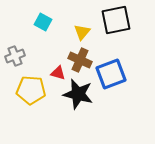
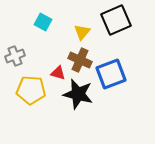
black square: rotated 12 degrees counterclockwise
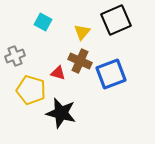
brown cross: moved 1 px down
yellow pentagon: rotated 12 degrees clockwise
black star: moved 17 px left, 19 px down
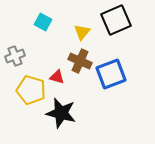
red triangle: moved 1 px left, 4 px down
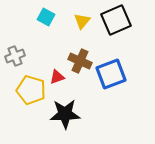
cyan square: moved 3 px right, 5 px up
yellow triangle: moved 11 px up
red triangle: rotated 35 degrees counterclockwise
black star: moved 4 px right, 1 px down; rotated 16 degrees counterclockwise
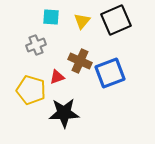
cyan square: moved 5 px right; rotated 24 degrees counterclockwise
gray cross: moved 21 px right, 11 px up
blue square: moved 1 px left, 1 px up
black star: moved 1 px left, 1 px up
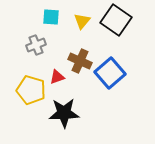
black square: rotated 32 degrees counterclockwise
blue square: rotated 20 degrees counterclockwise
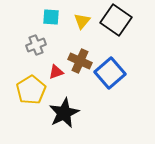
red triangle: moved 1 px left, 5 px up
yellow pentagon: rotated 24 degrees clockwise
black star: rotated 24 degrees counterclockwise
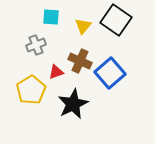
yellow triangle: moved 1 px right, 5 px down
black star: moved 9 px right, 9 px up
